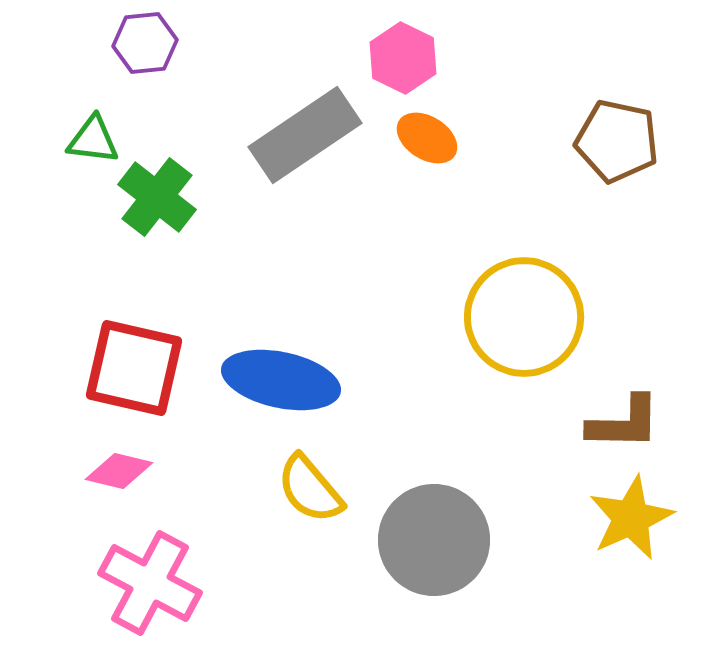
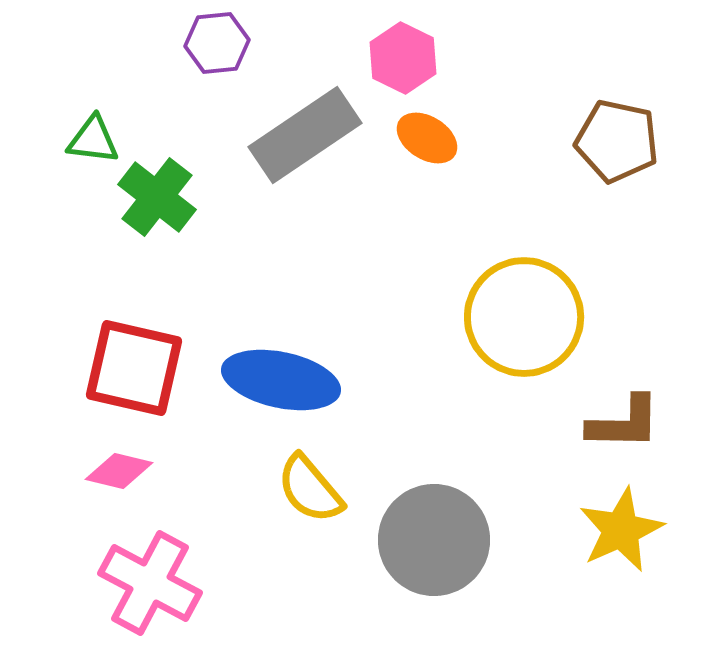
purple hexagon: moved 72 px right
yellow star: moved 10 px left, 12 px down
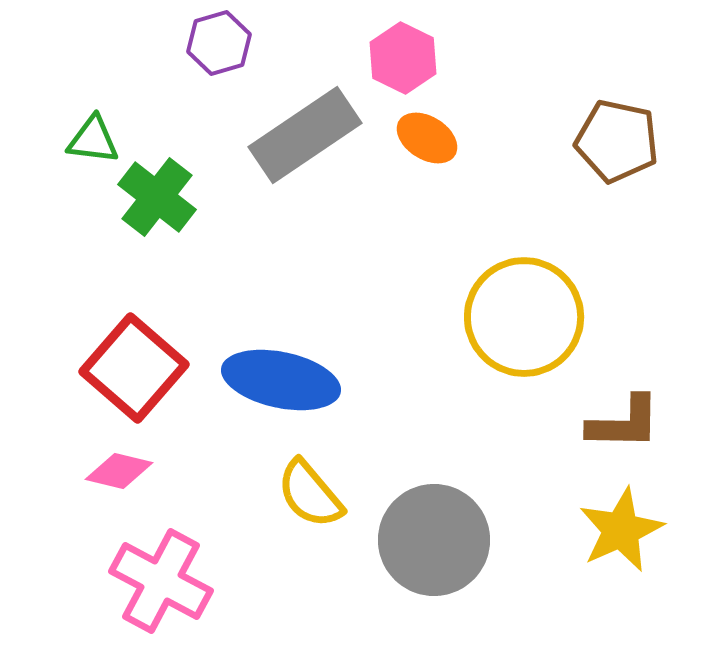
purple hexagon: moved 2 px right; rotated 10 degrees counterclockwise
red square: rotated 28 degrees clockwise
yellow semicircle: moved 5 px down
pink cross: moved 11 px right, 2 px up
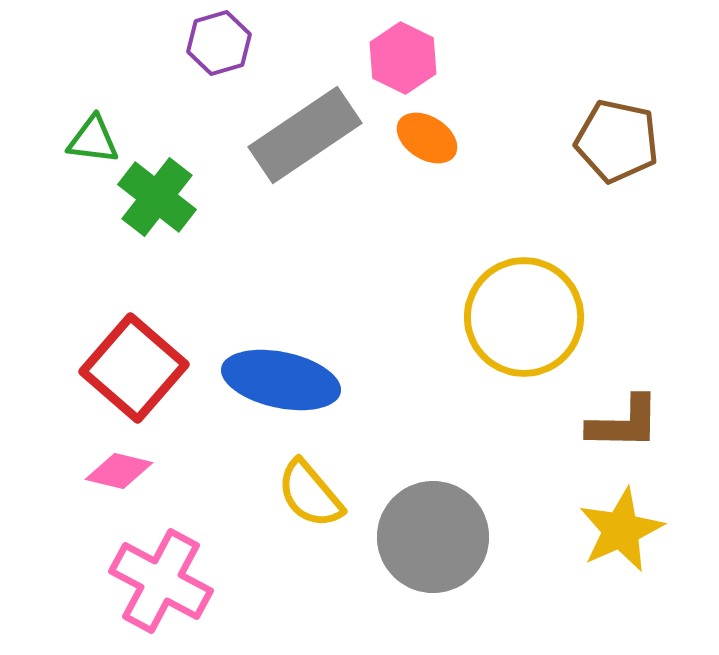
gray circle: moved 1 px left, 3 px up
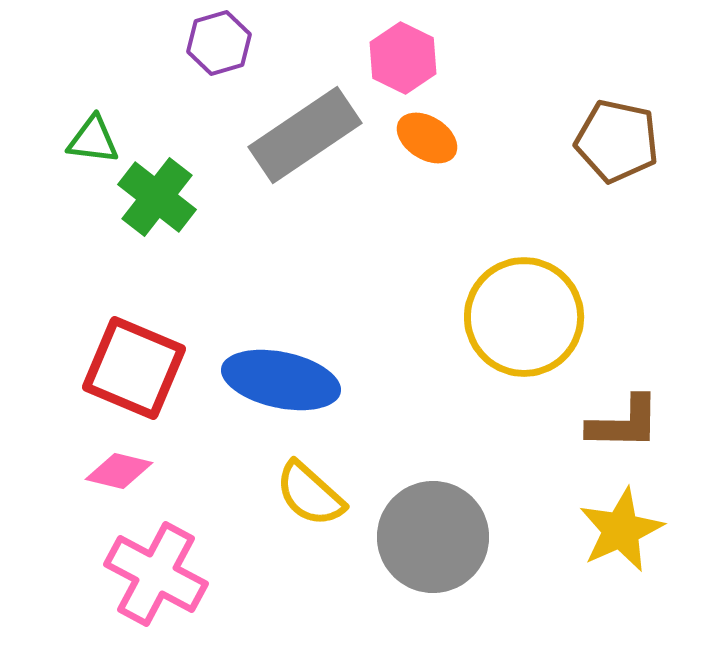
red square: rotated 18 degrees counterclockwise
yellow semicircle: rotated 8 degrees counterclockwise
pink cross: moved 5 px left, 7 px up
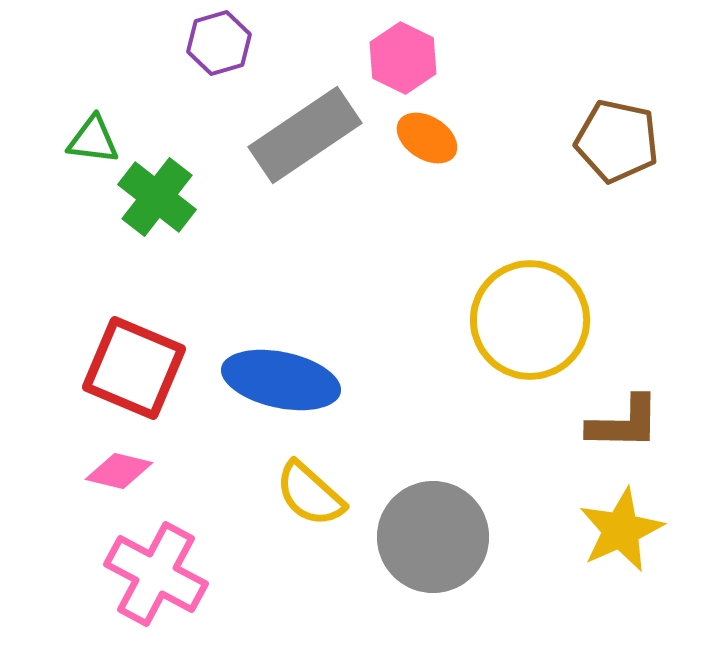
yellow circle: moved 6 px right, 3 px down
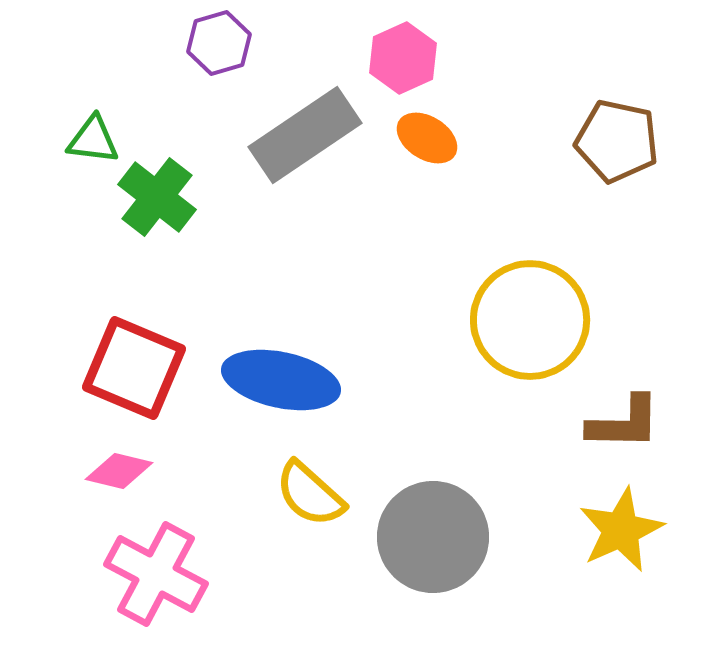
pink hexagon: rotated 10 degrees clockwise
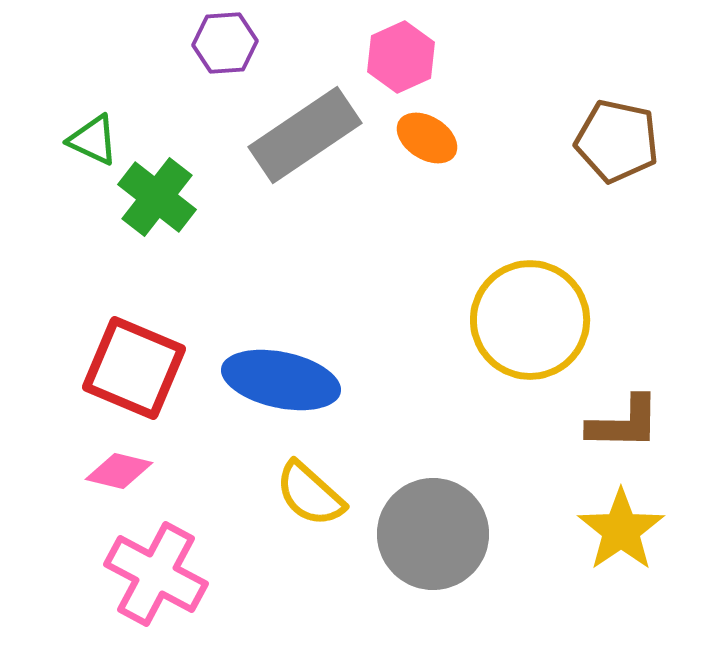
purple hexagon: moved 6 px right; rotated 12 degrees clockwise
pink hexagon: moved 2 px left, 1 px up
green triangle: rotated 18 degrees clockwise
yellow star: rotated 10 degrees counterclockwise
gray circle: moved 3 px up
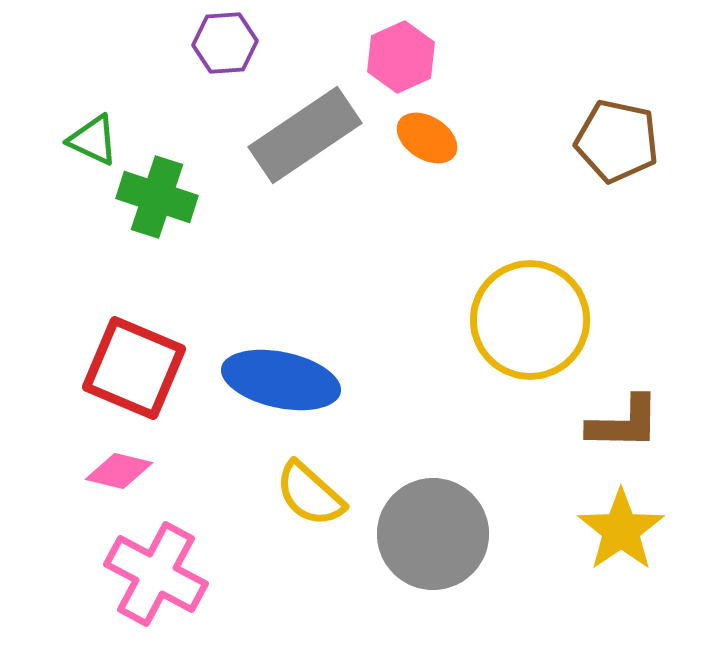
green cross: rotated 20 degrees counterclockwise
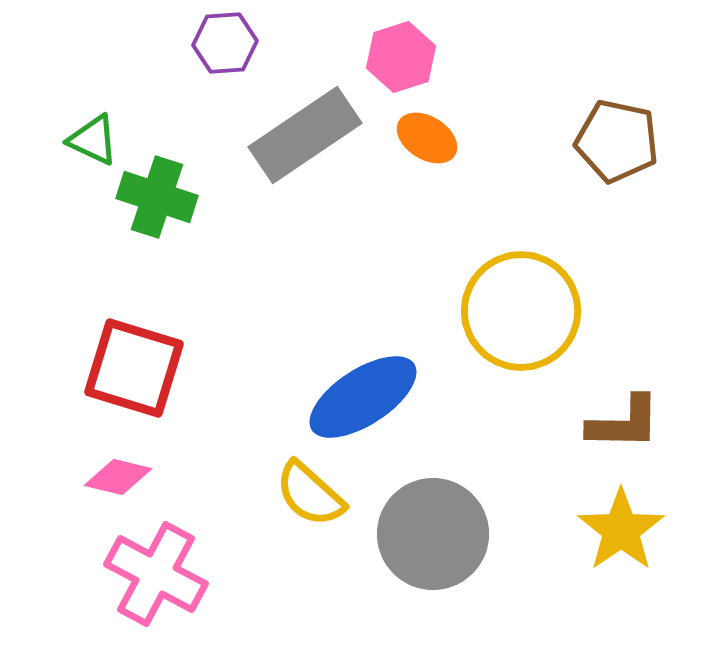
pink hexagon: rotated 6 degrees clockwise
yellow circle: moved 9 px left, 9 px up
red square: rotated 6 degrees counterclockwise
blue ellipse: moved 82 px right, 17 px down; rotated 45 degrees counterclockwise
pink diamond: moved 1 px left, 6 px down
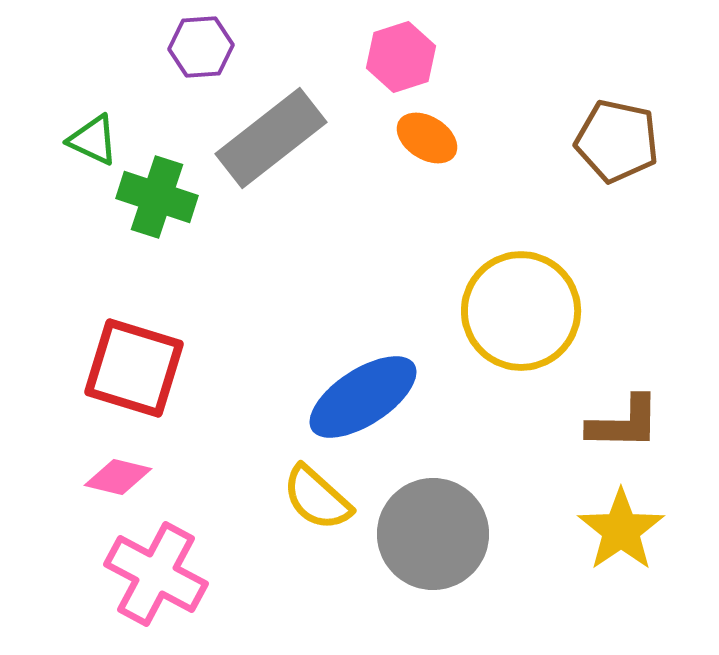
purple hexagon: moved 24 px left, 4 px down
gray rectangle: moved 34 px left, 3 px down; rotated 4 degrees counterclockwise
yellow semicircle: moved 7 px right, 4 px down
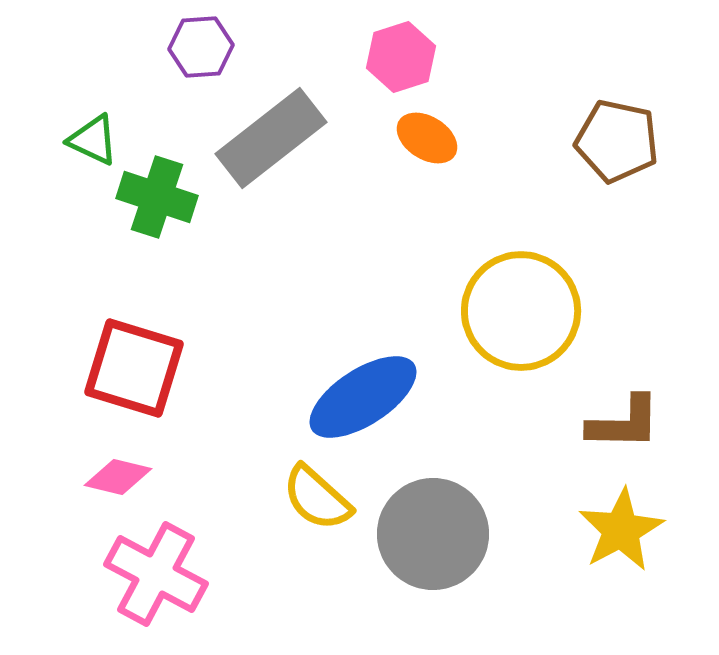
yellow star: rotated 6 degrees clockwise
